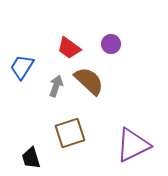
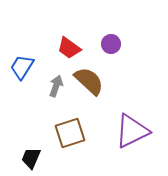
purple triangle: moved 1 px left, 14 px up
black trapezoid: rotated 40 degrees clockwise
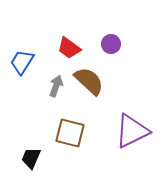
blue trapezoid: moved 5 px up
brown square: rotated 32 degrees clockwise
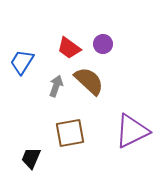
purple circle: moved 8 px left
brown square: rotated 24 degrees counterclockwise
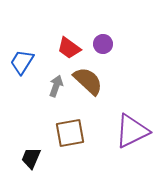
brown semicircle: moved 1 px left
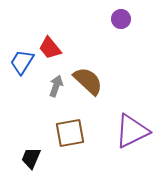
purple circle: moved 18 px right, 25 px up
red trapezoid: moved 19 px left; rotated 15 degrees clockwise
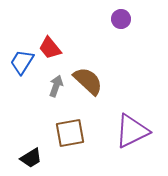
black trapezoid: rotated 145 degrees counterclockwise
